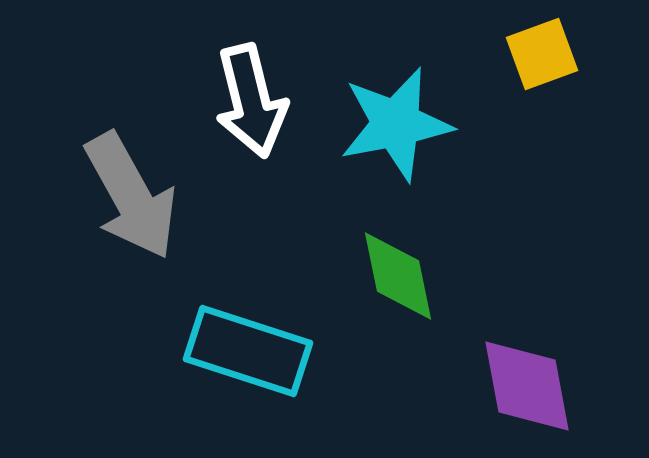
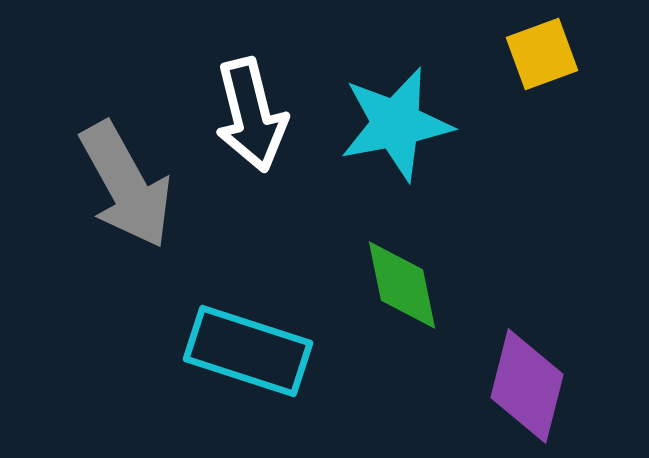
white arrow: moved 14 px down
gray arrow: moved 5 px left, 11 px up
green diamond: moved 4 px right, 9 px down
purple diamond: rotated 25 degrees clockwise
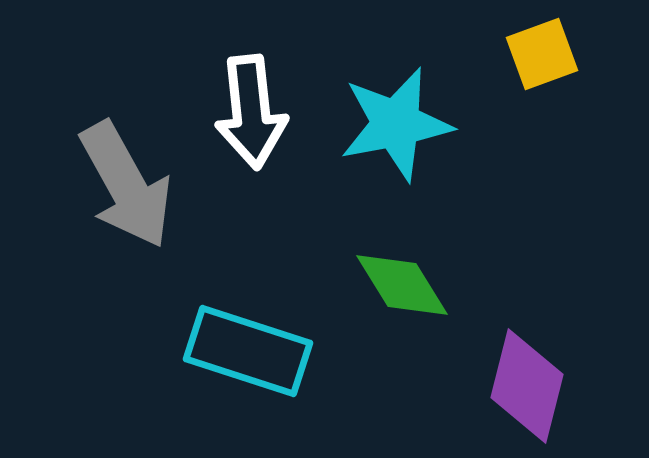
white arrow: moved 3 px up; rotated 8 degrees clockwise
green diamond: rotated 20 degrees counterclockwise
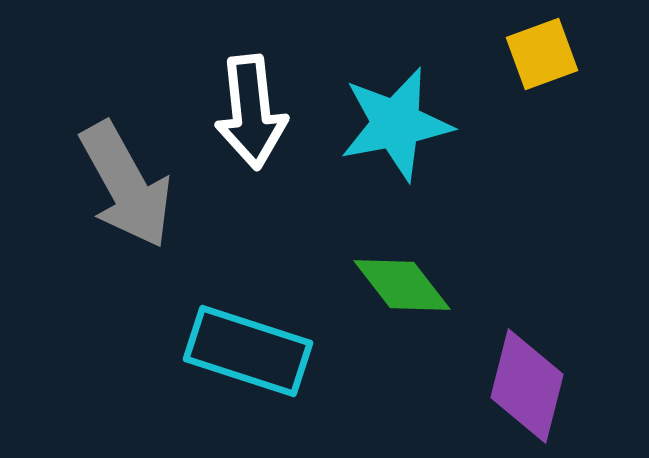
green diamond: rotated 6 degrees counterclockwise
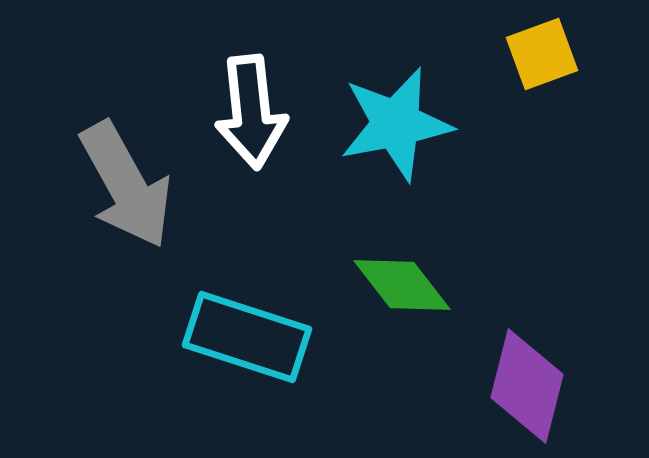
cyan rectangle: moved 1 px left, 14 px up
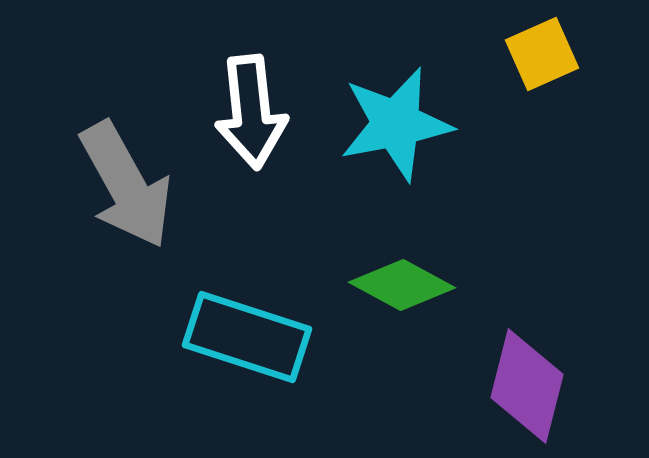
yellow square: rotated 4 degrees counterclockwise
green diamond: rotated 24 degrees counterclockwise
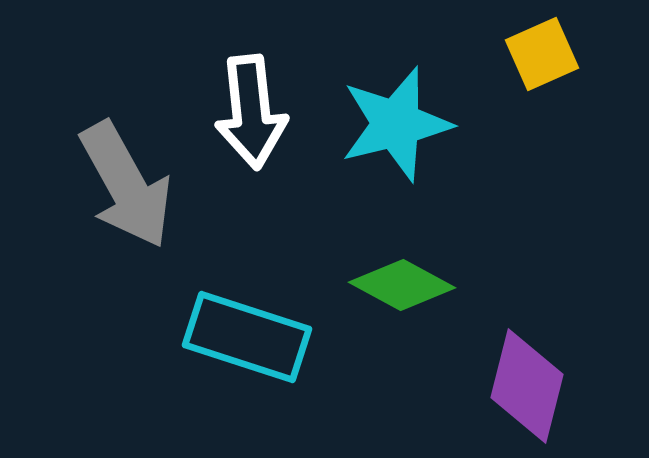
cyan star: rotated 3 degrees counterclockwise
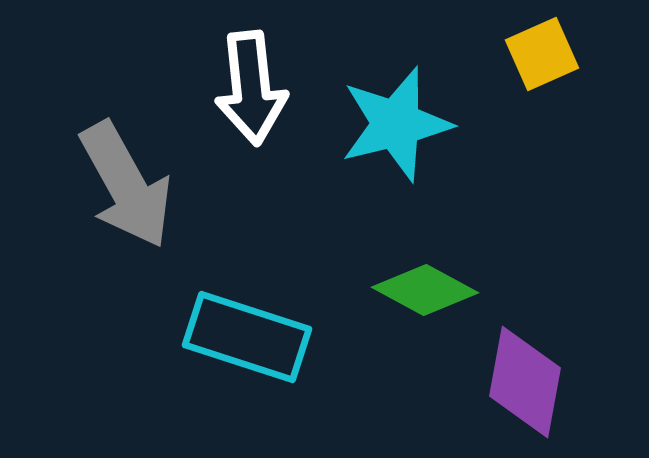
white arrow: moved 24 px up
green diamond: moved 23 px right, 5 px down
purple diamond: moved 2 px left, 4 px up; rotated 4 degrees counterclockwise
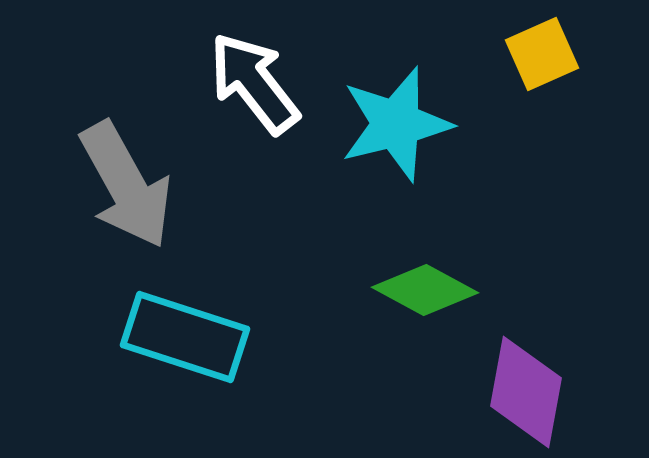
white arrow: moved 3 px right, 5 px up; rotated 148 degrees clockwise
cyan rectangle: moved 62 px left
purple diamond: moved 1 px right, 10 px down
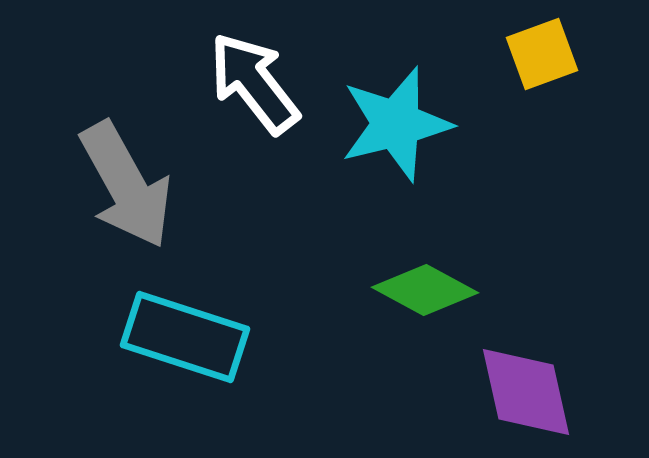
yellow square: rotated 4 degrees clockwise
purple diamond: rotated 23 degrees counterclockwise
